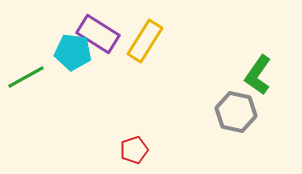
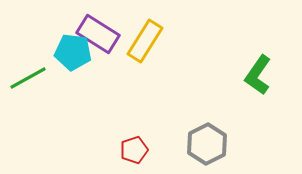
green line: moved 2 px right, 1 px down
gray hexagon: moved 29 px left, 32 px down; rotated 21 degrees clockwise
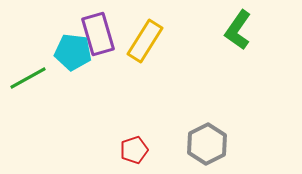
purple rectangle: rotated 42 degrees clockwise
green L-shape: moved 20 px left, 45 px up
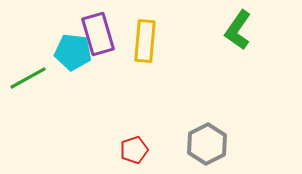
yellow rectangle: rotated 27 degrees counterclockwise
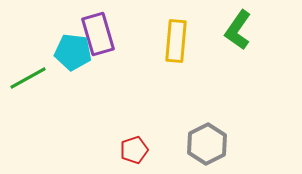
yellow rectangle: moved 31 px right
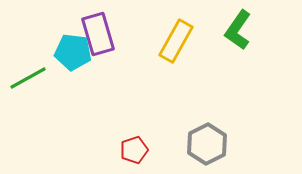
yellow rectangle: rotated 24 degrees clockwise
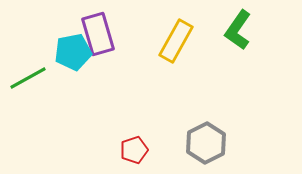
cyan pentagon: rotated 18 degrees counterclockwise
gray hexagon: moved 1 px left, 1 px up
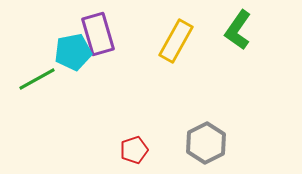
green line: moved 9 px right, 1 px down
